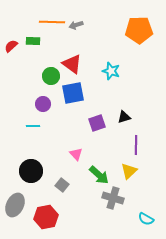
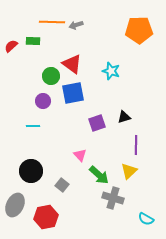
purple circle: moved 3 px up
pink triangle: moved 4 px right, 1 px down
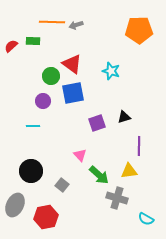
purple line: moved 3 px right, 1 px down
yellow triangle: rotated 36 degrees clockwise
gray cross: moved 4 px right
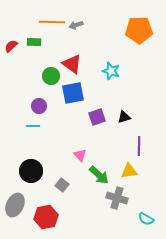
green rectangle: moved 1 px right, 1 px down
purple circle: moved 4 px left, 5 px down
purple square: moved 6 px up
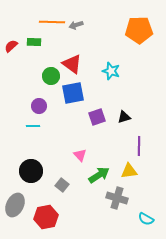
green arrow: rotated 75 degrees counterclockwise
